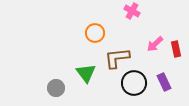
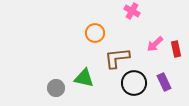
green triangle: moved 2 px left, 5 px down; rotated 40 degrees counterclockwise
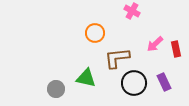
green triangle: moved 2 px right
gray circle: moved 1 px down
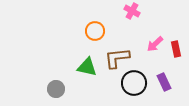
orange circle: moved 2 px up
green triangle: moved 1 px right, 11 px up
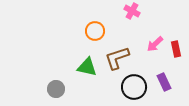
brown L-shape: rotated 12 degrees counterclockwise
black circle: moved 4 px down
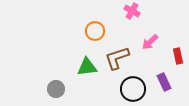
pink arrow: moved 5 px left, 2 px up
red rectangle: moved 2 px right, 7 px down
green triangle: rotated 20 degrees counterclockwise
black circle: moved 1 px left, 2 px down
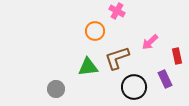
pink cross: moved 15 px left
red rectangle: moved 1 px left
green triangle: moved 1 px right
purple rectangle: moved 1 px right, 3 px up
black circle: moved 1 px right, 2 px up
